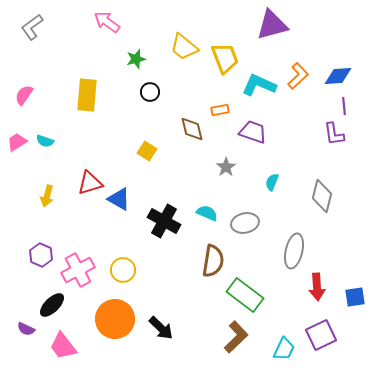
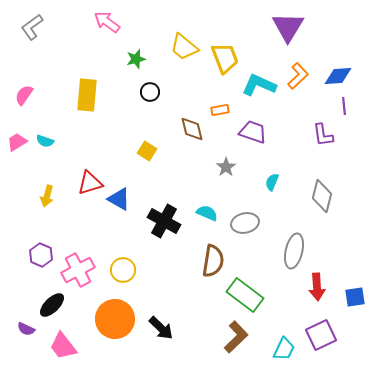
purple triangle at (272, 25): moved 16 px right, 2 px down; rotated 44 degrees counterclockwise
purple L-shape at (334, 134): moved 11 px left, 1 px down
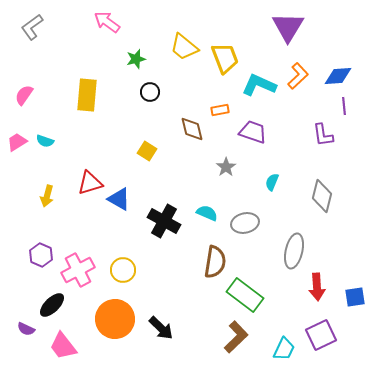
brown semicircle at (213, 261): moved 2 px right, 1 px down
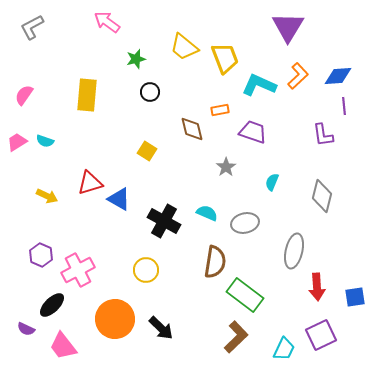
gray L-shape at (32, 27): rotated 8 degrees clockwise
yellow arrow at (47, 196): rotated 80 degrees counterclockwise
yellow circle at (123, 270): moved 23 px right
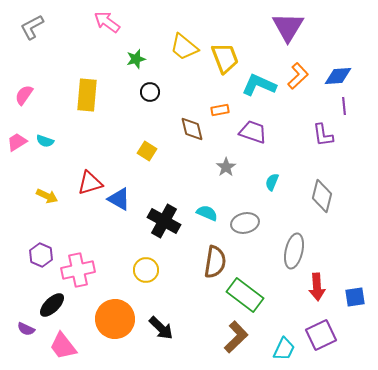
pink cross at (78, 270): rotated 16 degrees clockwise
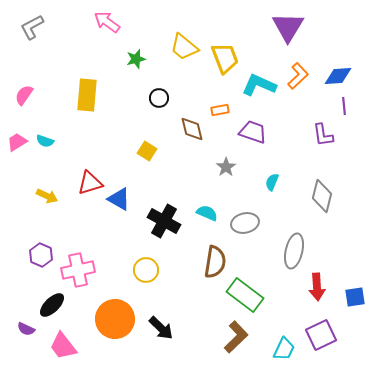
black circle at (150, 92): moved 9 px right, 6 px down
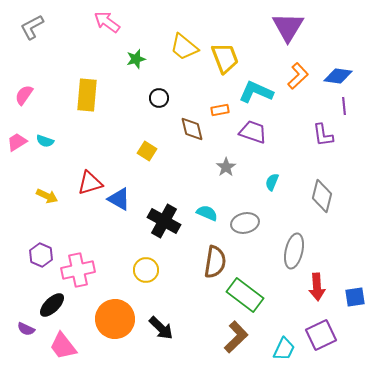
blue diamond at (338, 76): rotated 12 degrees clockwise
cyan L-shape at (259, 85): moved 3 px left, 7 px down
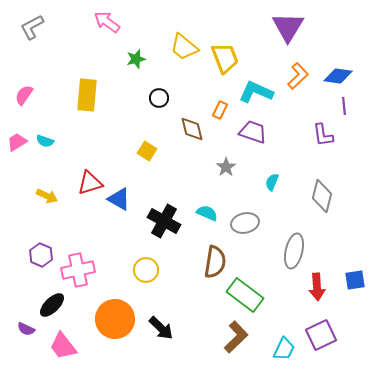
orange rectangle at (220, 110): rotated 54 degrees counterclockwise
blue square at (355, 297): moved 17 px up
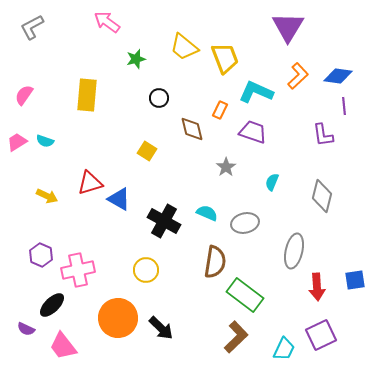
orange circle at (115, 319): moved 3 px right, 1 px up
